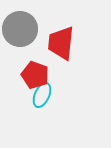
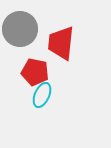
red pentagon: moved 3 px up; rotated 8 degrees counterclockwise
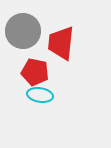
gray circle: moved 3 px right, 2 px down
cyan ellipse: moved 2 px left; rotated 75 degrees clockwise
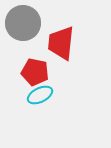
gray circle: moved 8 px up
cyan ellipse: rotated 35 degrees counterclockwise
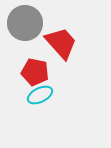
gray circle: moved 2 px right
red trapezoid: rotated 132 degrees clockwise
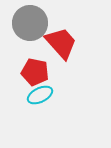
gray circle: moved 5 px right
